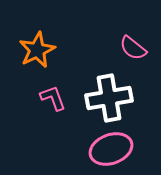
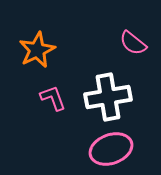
pink semicircle: moved 5 px up
white cross: moved 1 px left, 1 px up
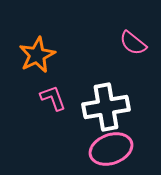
orange star: moved 5 px down
white cross: moved 2 px left, 10 px down
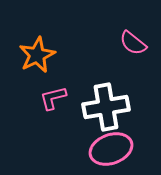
pink L-shape: rotated 84 degrees counterclockwise
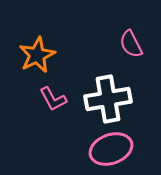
pink semicircle: moved 2 px left, 1 px down; rotated 24 degrees clockwise
pink L-shape: moved 1 px down; rotated 104 degrees counterclockwise
white cross: moved 2 px right, 8 px up
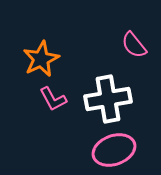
pink semicircle: moved 3 px right, 1 px down; rotated 12 degrees counterclockwise
orange star: moved 4 px right, 4 px down
pink ellipse: moved 3 px right, 1 px down
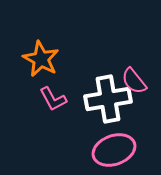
pink semicircle: moved 36 px down
orange star: rotated 18 degrees counterclockwise
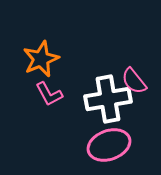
orange star: rotated 21 degrees clockwise
pink L-shape: moved 4 px left, 5 px up
pink ellipse: moved 5 px left, 5 px up
